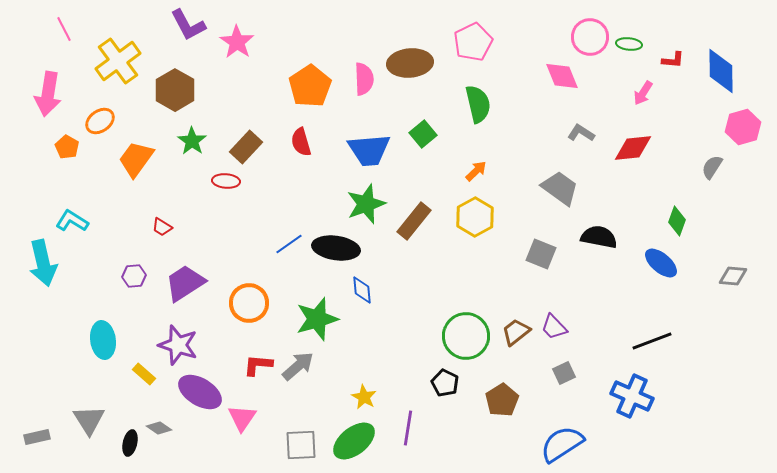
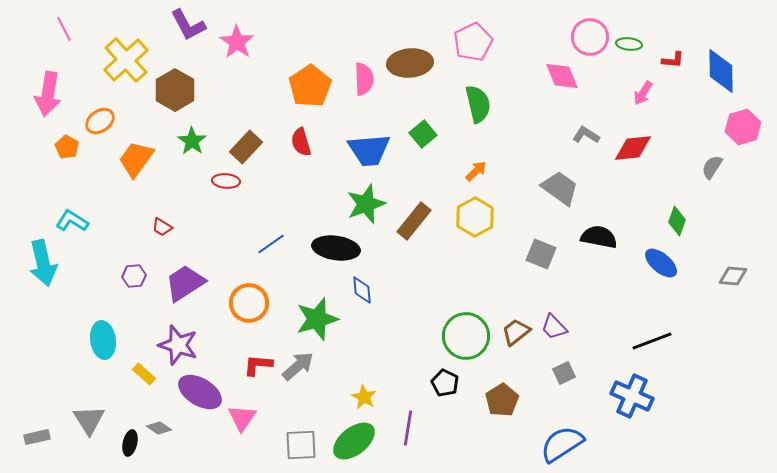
yellow cross at (118, 61): moved 8 px right, 1 px up; rotated 6 degrees counterclockwise
gray L-shape at (581, 133): moved 5 px right, 2 px down
blue line at (289, 244): moved 18 px left
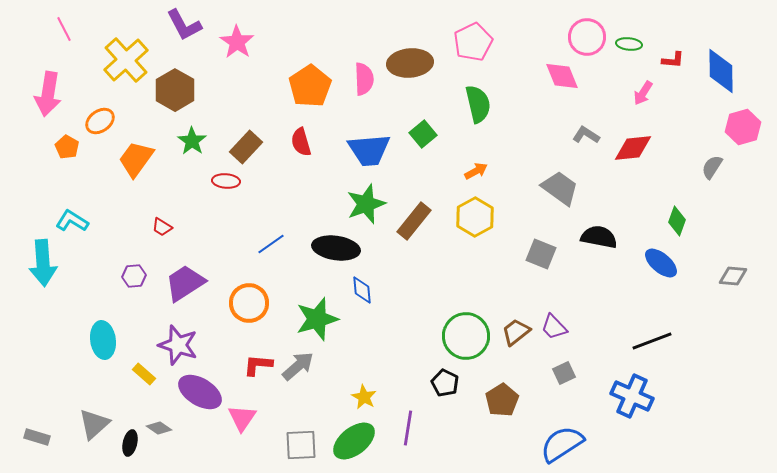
purple L-shape at (188, 25): moved 4 px left
pink circle at (590, 37): moved 3 px left
orange arrow at (476, 171): rotated 15 degrees clockwise
cyan arrow at (43, 263): rotated 9 degrees clockwise
gray triangle at (89, 420): moved 5 px right, 4 px down; rotated 20 degrees clockwise
gray rectangle at (37, 437): rotated 30 degrees clockwise
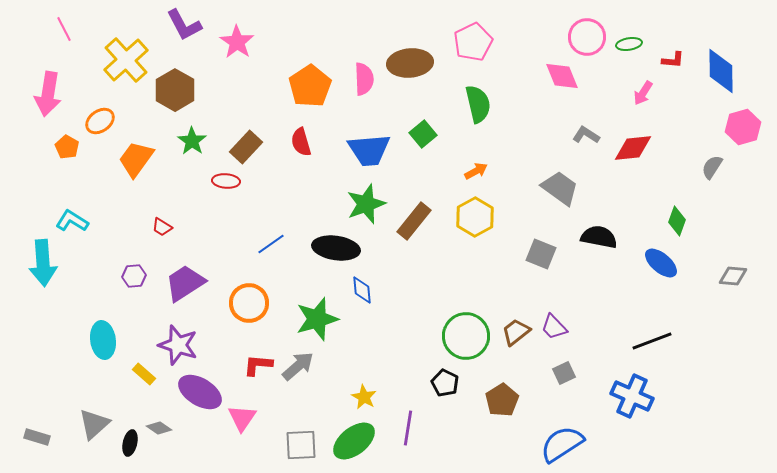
green ellipse at (629, 44): rotated 15 degrees counterclockwise
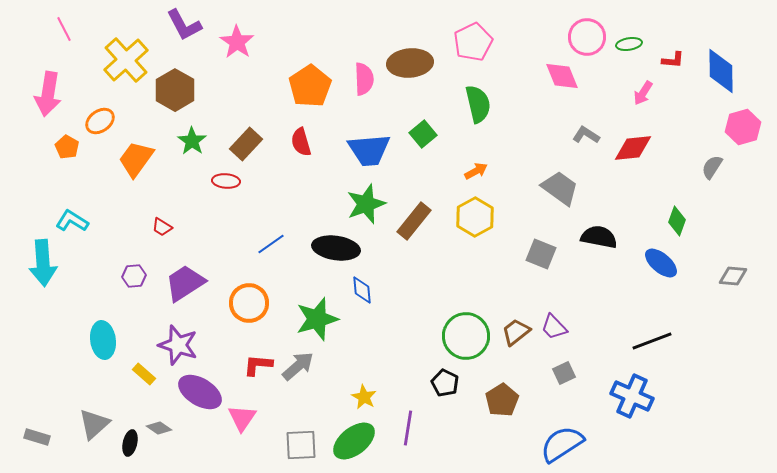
brown rectangle at (246, 147): moved 3 px up
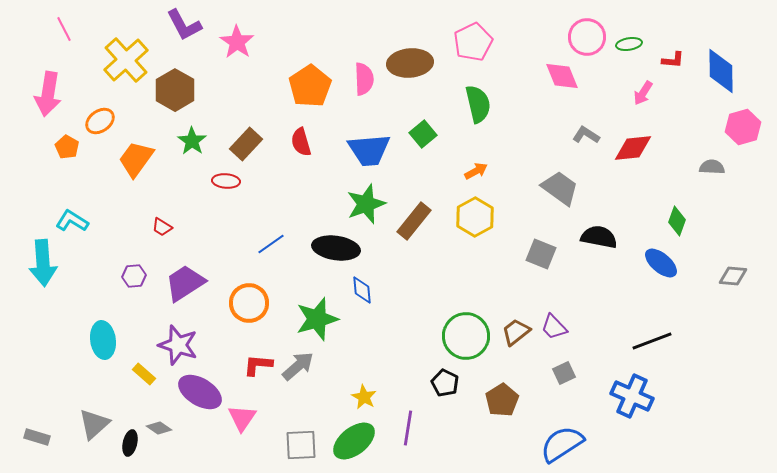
gray semicircle at (712, 167): rotated 60 degrees clockwise
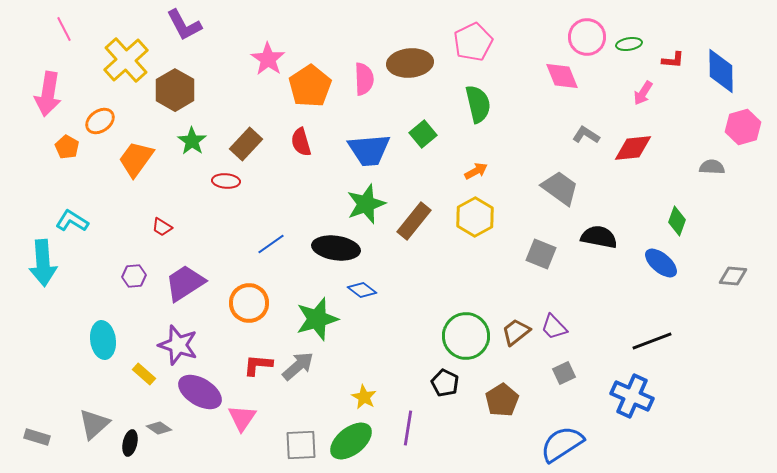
pink star at (237, 42): moved 31 px right, 17 px down
blue diamond at (362, 290): rotated 48 degrees counterclockwise
green ellipse at (354, 441): moved 3 px left
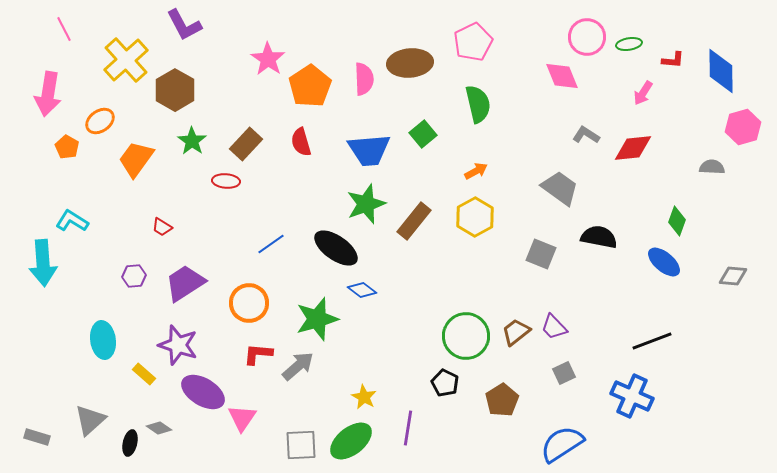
black ellipse at (336, 248): rotated 27 degrees clockwise
blue ellipse at (661, 263): moved 3 px right, 1 px up
red L-shape at (258, 365): moved 11 px up
purple ellipse at (200, 392): moved 3 px right
gray triangle at (94, 424): moved 4 px left, 4 px up
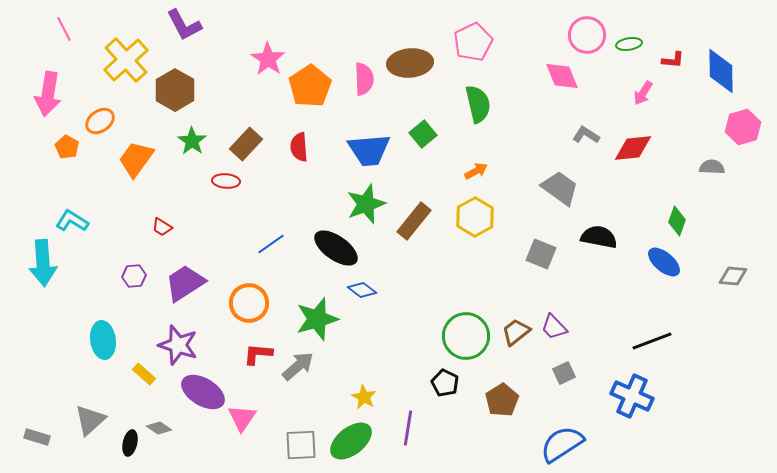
pink circle at (587, 37): moved 2 px up
red semicircle at (301, 142): moved 2 px left, 5 px down; rotated 12 degrees clockwise
